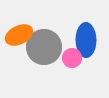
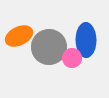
orange ellipse: moved 1 px down
gray circle: moved 5 px right
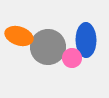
orange ellipse: rotated 44 degrees clockwise
gray circle: moved 1 px left
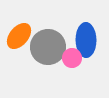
orange ellipse: rotated 68 degrees counterclockwise
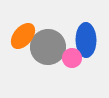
orange ellipse: moved 4 px right
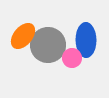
gray circle: moved 2 px up
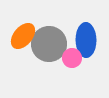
gray circle: moved 1 px right, 1 px up
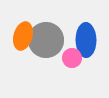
orange ellipse: rotated 24 degrees counterclockwise
gray circle: moved 3 px left, 4 px up
